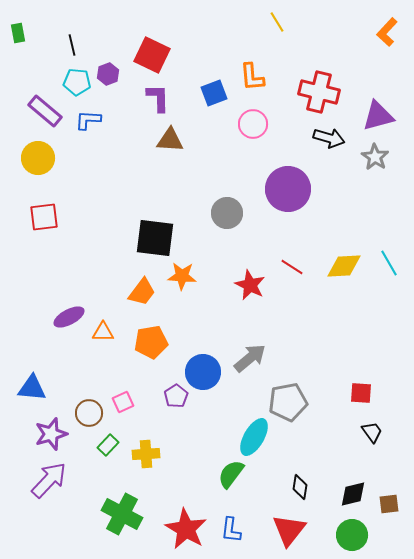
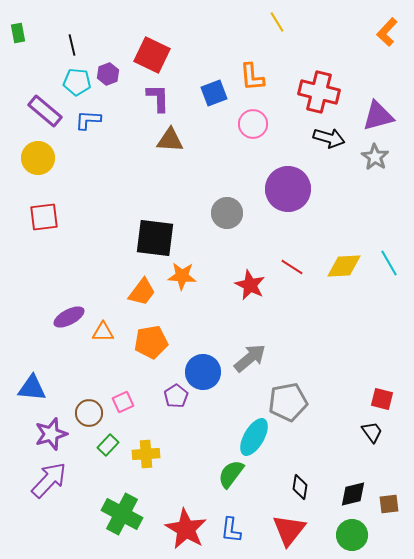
red square at (361, 393): moved 21 px right, 6 px down; rotated 10 degrees clockwise
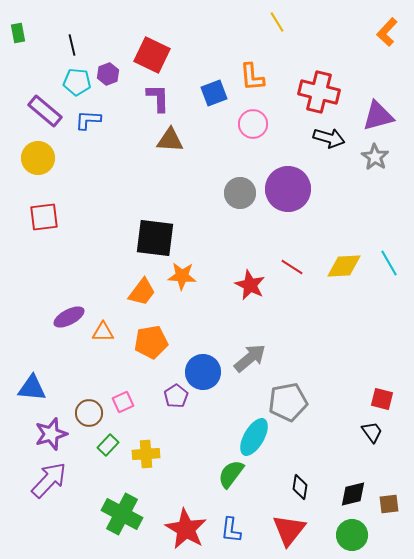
gray circle at (227, 213): moved 13 px right, 20 px up
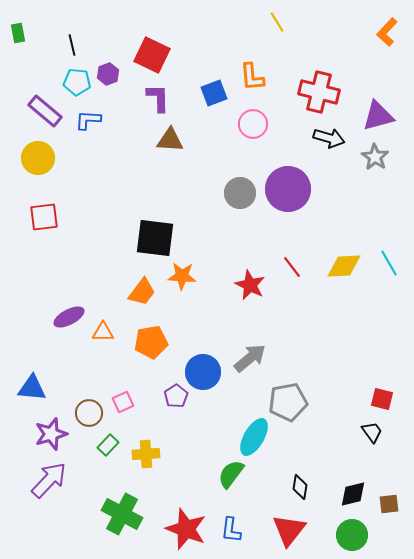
red line at (292, 267): rotated 20 degrees clockwise
red star at (186, 529): rotated 9 degrees counterclockwise
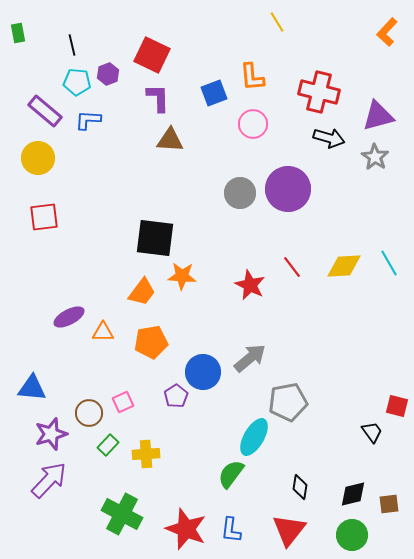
red square at (382, 399): moved 15 px right, 7 px down
